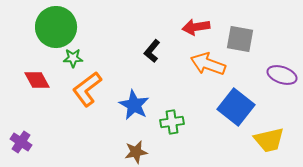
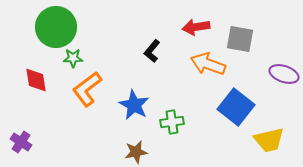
purple ellipse: moved 2 px right, 1 px up
red diamond: moved 1 px left; rotated 20 degrees clockwise
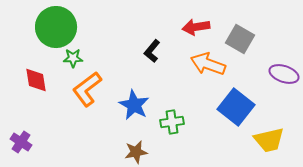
gray square: rotated 20 degrees clockwise
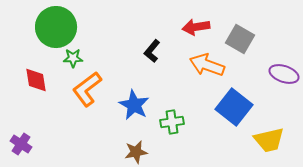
orange arrow: moved 1 px left, 1 px down
blue square: moved 2 px left
purple cross: moved 2 px down
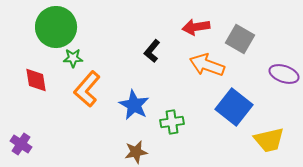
orange L-shape: rotated 12 degrees counterclockwise
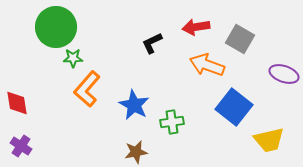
black L-shape: moved 8 px up; rotated 25 degrees clockwise
red diamond: moved 19 px left, 23 px down
purple cross: moved 2 px down
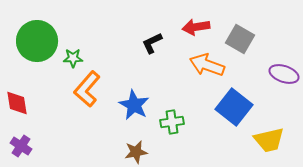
green circle: moved 19 px left, 14 px down
